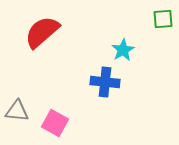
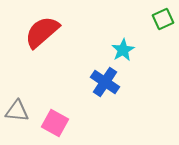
green square: rotated 20 degrees counterclockwise
blue cross: rotated 28 degrees clockwise
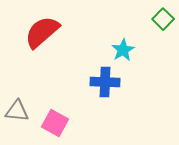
green square: rotated 20 degrees counterclockwise
blue cross: rotated 32 degrees counterclockwise
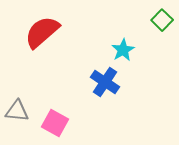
green square: moved 1 px left, 1 px down
blue cross: rotated 32 degrees clockwise
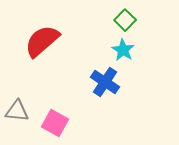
green square: moved 37 px left
red semicircle: moved 9 px down
cyan star: rotated 10 degrees counterclockwise
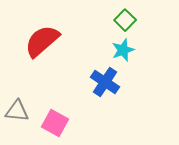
cyan star: rotated 20 degrees clockwise
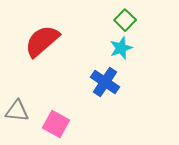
cyan star: moved 2 px left, 2 px up
pink square: moved 1 px right, 1 px down
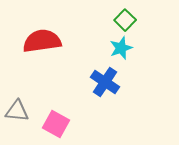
red semicircle: rotated 33 degrees clockwise
